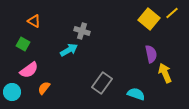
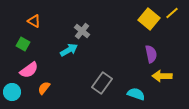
gray cross: rotated 21 degrees clockwise
yellow arrow: moved 3 px left, 3 px down; rotated 66 degrees counterclockwise
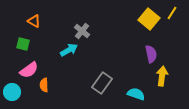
yellow line: rotated 16 degrees counterclockwise
green square: rotated 16 degrees counterclockwise
yellow arrow: rotated 96 degrees clockwise
orange semicircle: moved 3 px up; rotated 40 degrees counterclockwise
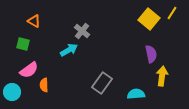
cyan semicircle: rotated 24 degrees counterclockwise
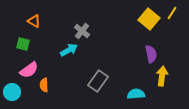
gray rectangle: moved 4 px left, 2 px up
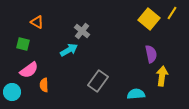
orange triangle: moved 3 px right, 1 px down
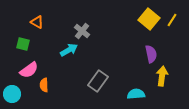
yellow line: moved 7 px down
cyan circle: moved 2 px down
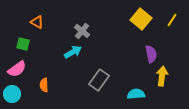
yellow square: moved 8 px left
cyan arrow: moved 4 px right, 2 px down
pink semicircle: moved 12 px left, 1 px up
gray rectangle: moved 1 px right, 1 px up
